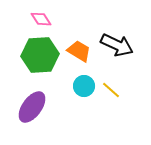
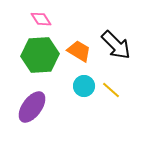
black arrow: moved 1 px left; rotated 20 degrees clockwise
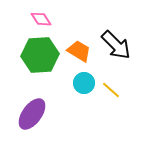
cyan circle: moved 3 px up
purple ellipse: moved 7 px down
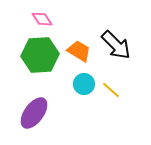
pink diamond: moved 1 px right
cyan circle: moved 1 px down
purple ellipse: moved 2 px right, 1 px up
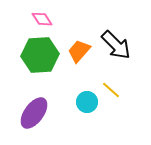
orange trapezoid: rotated 80 degrees counterclockwise
cyan circle: moved 3 px right, 18 px down
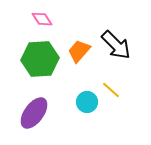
green hexagon: moved 4 px down
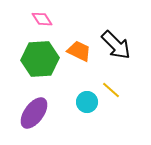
orange trapezoid: rotated 75 degrees clockwise
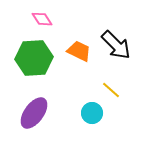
green hexagon: moved 6 px left, 1 px up
cyan circle: moved 5 px right, 11 px down
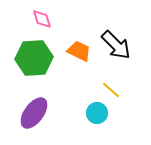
pink diamond: rotated 15 degrees clockwise
cyan circle: moved 5 px right
